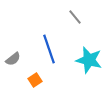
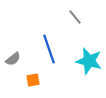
cyan star: moved 1 px down
orange square: moved 2 px left; rotated 24 degrees clockwise
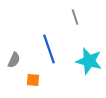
gray line: rotated 21 degrees clockwise
gray semicircle: moved 1 px right, 1 px down; rotated 28 degrees counterclockwise
orange square: rotated 16 degrees clockwise
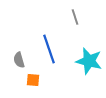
gray semicircle: moved 5 px right; rotated 140 degrees clockwise
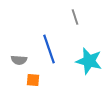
gray semicircle: rotated 70 degrees counterclockwise
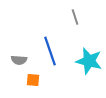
blue line: moved 1 px right, 2 px down
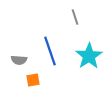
cyan star: moved 5 px up; rotated 24 degrees clockwise
orange square: rotated 16 degrees counterclockwise
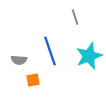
cyan star: rotated 12 degrees clockwise
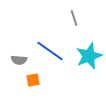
gray line: moved 1 px left, 1 px down
blue line: rotated 36 degrees counterclockwise
